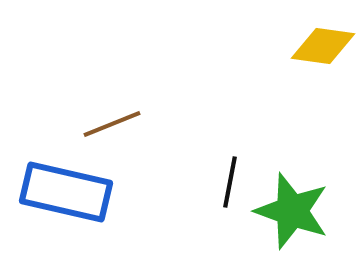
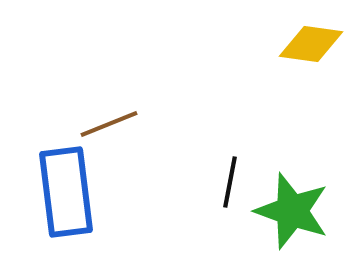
yellow diamond: moved 12 px left, 2 px up
brown line: moved 3 px left
blue rectangle: rotated 70 degrees clockwise
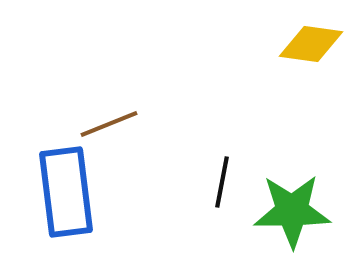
black line: moved 8 px left
green star: rotated 20 degrees counterclockwise
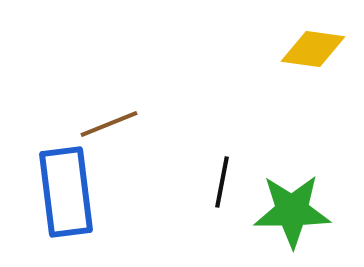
yellow diamond: moved 2 px right, 5 px down
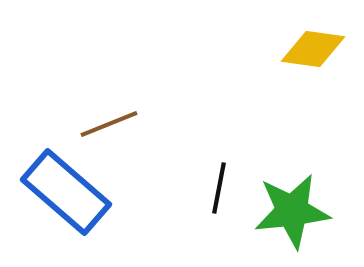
black line: moved 3 px left, 6 px down
blue rectangle: rotated 42 degrees counterclockwise
green star: rotated 6 degrees counterclockwise
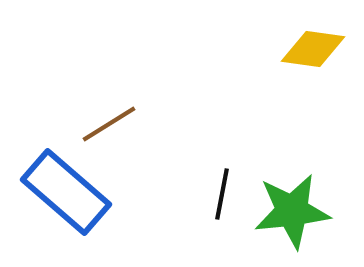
brown line: rotated 10 degrees counterclockwise
black line: moved 3 px right, 6 px down
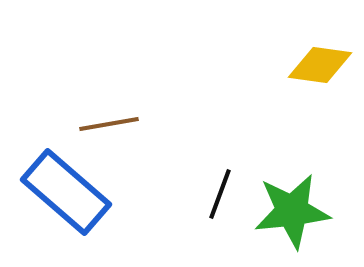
yellow diamond: moved 7 px right, 16 px down
brown line: rotated 22 degrees clockwise
black line: moved 2 px left; rotated 9 degrees clockwise
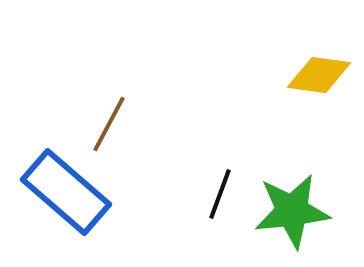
yellow diamond: moved 1 px left, 10 px down
brown line: rotated 52 degrees counterclockwise
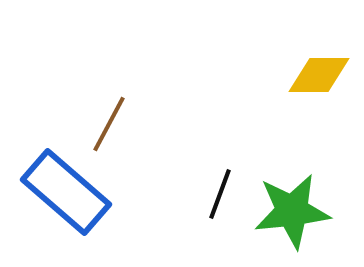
yellow diamond: rotated 8 degrees counterclockwise
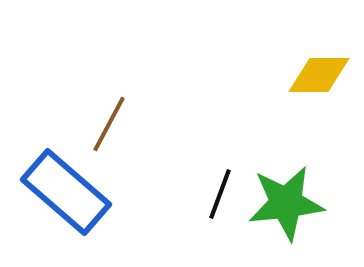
green star: moved 6 px left, 8 px up
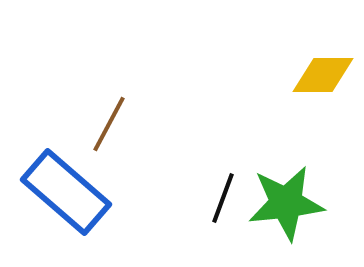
yellow diamond: moved 4 px right
black line: moved 3 px right, 4 px down
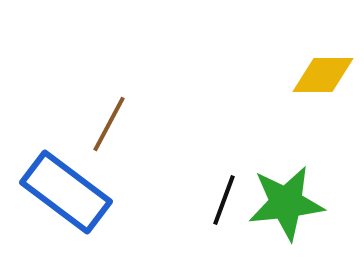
blue rectangle: rotated 4 degrees counterclockwise
black line: moved 1 px right, 2 px down
